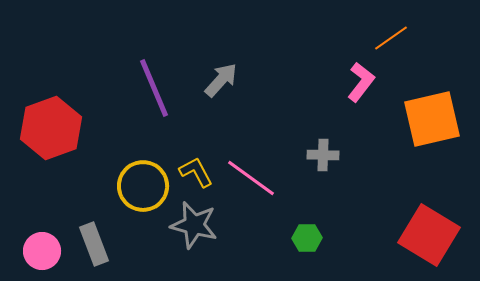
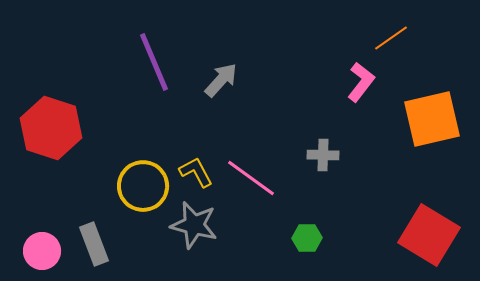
purple line: moved 26 px up
red hexagon: rotated 22 degrees counterclockwise
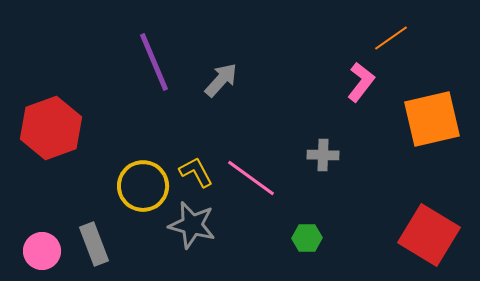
red hexagon: rotated 22 degrees clockwise
gray star: moved 2 px left
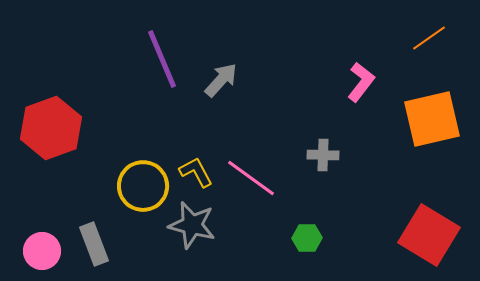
orange line: moved 38 px right
purple line: moved 8 px right, 3 px up
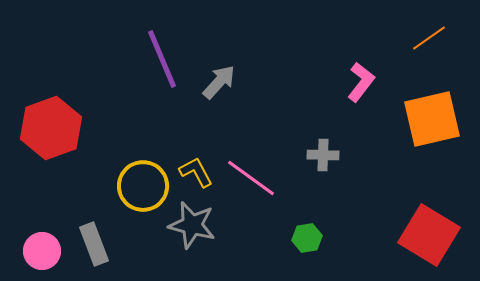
gray arrow: moved 2 px left, 2 px down
green hexagon: rotated 8 degrees counterclockwise
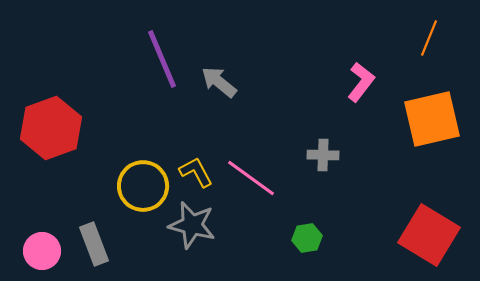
orange line: rotated 33 degrees counterclockwise
gray arrow: rotated 93 degrees counterclockwise
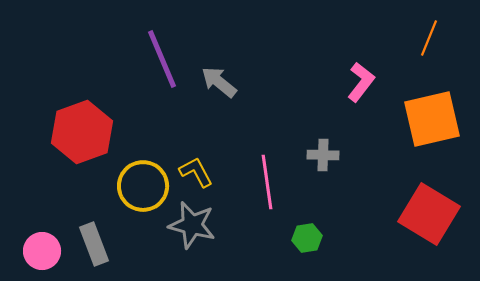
red hexagon: moved 31 px right, 4 px down
pink line: moved 16 px right, 4 px down; rotated 46 degrees clockwise
red square: moved 21 px up
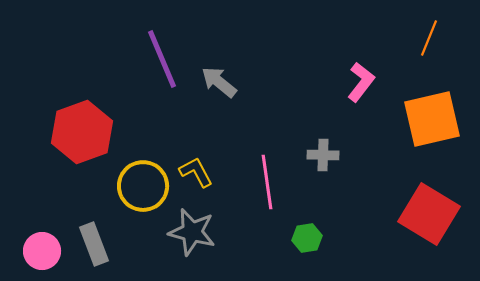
gray star: moved 7 px down
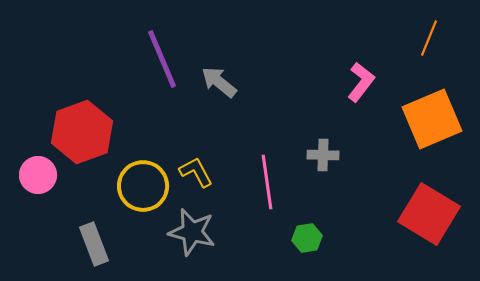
orange square: rotated 10 degrees counterclockwise
pink circle: moved 4 px left, 76 px up
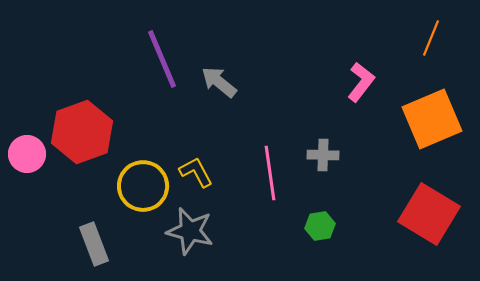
orange line: moved 2 px right
pink circle: moved 11 px left, 21 px up
pink line: moved 3 px right, 9 px up
gray star: moved 2 px left, 1 px up
green hexagon: moved 13 px right, 12 px up
